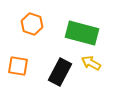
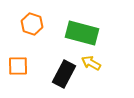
orange square: rotated 10 degrees counterclockwise
black rectangle: moved 4 px right, 2 px down
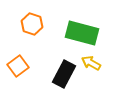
orange square: rotated 35 degrees counterclockwise
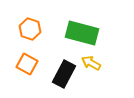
orange hexagon: moved 2 px left, 5 px down
orange square: moved 9 px right, 2 px up; rotated 25 degrees counterclockwise
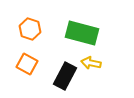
yellow arrow: rotated 18 degrees counterclockwise
black rectangle: moved 1 px right, 2 px down
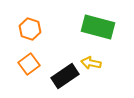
green rectangle: moved 16 px right, 6 px up
orange square: moved 2 px right; rotated 25 degrees clockwise
black rectangle: rotated 28 degrees clockwise
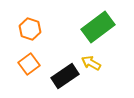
green rectangle: rotated 52 degrees counterclockwise
yellow arrow: rotated 18 degrees clockwise
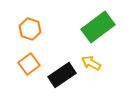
black rectangle: moved 3 px left, 1 px up
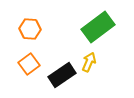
orange hexagon: rotated 15 degrees counterclockwise
yellow arrow: moved 2 px left, 1 px up; rotated 84 degrees clockwise
